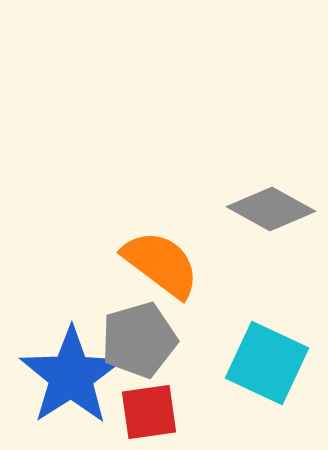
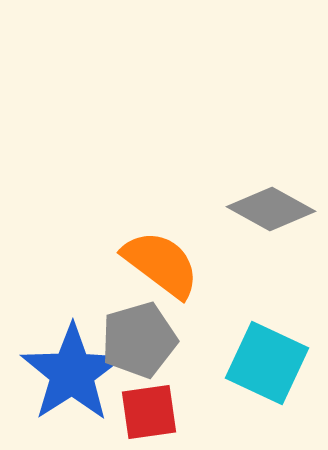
blue star: moved 1 px right, 3 px up
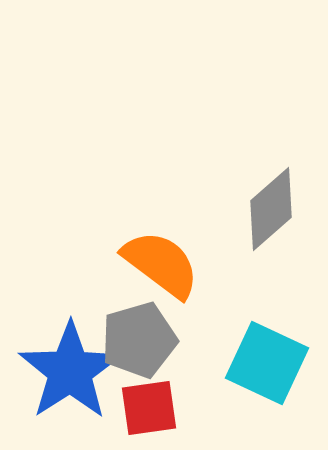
gray diamond: rotated 70 degrees counterclockwise
blue star: moved 2 px left, 2 px up
red square: moved 4 px up
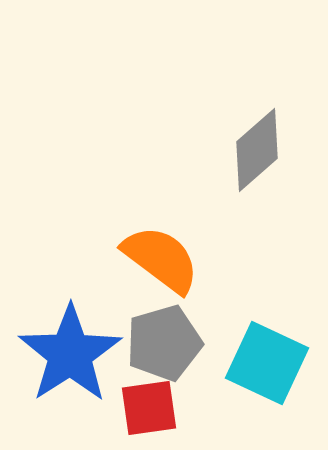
gray diamond: moved 14 px left, 59 px up
orange semicircle: moved 5 px up
gray pentagon: moved 25 px right, 3 px down
blue star: moved 17 px up
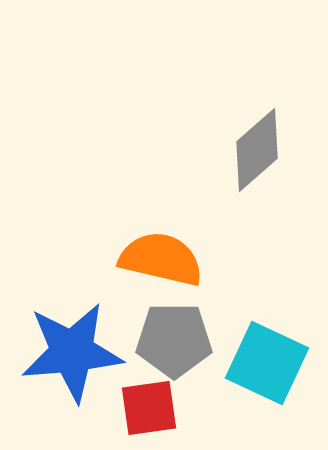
orange semicircle: rotated 24 degrees counterclockwise
gray pentagon: moved 10 px right, 3 px up; rotated 16 degrees clockwise
blue star: moved 2 px right, 2 px up; rotated 28 degrees clockwise
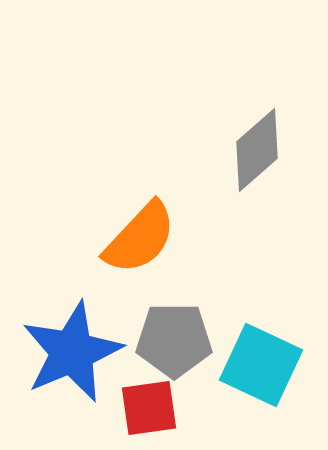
orange semicircle: moved 21 px left, 21 px up; rotated 120 degrees clockwise
blue star: rotated 18 degrees counterclockwise
cyan square: moved 6 px left, 2 px down
